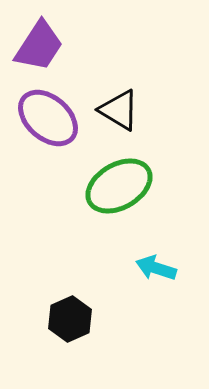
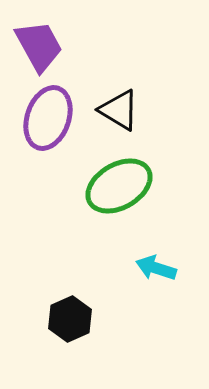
purple trapezoid: rotated 62 degrees counterclockwise
purple ellipse: rotated 68 degrees clockwise
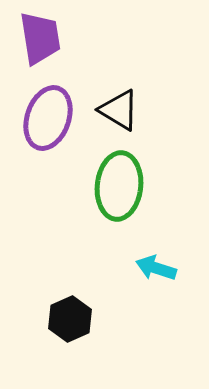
purple trapezoid: moved 1 px right, 8 px up; rotated 20 degrees clockwise
green ellipse: rotated 54 degrees counterclockwise
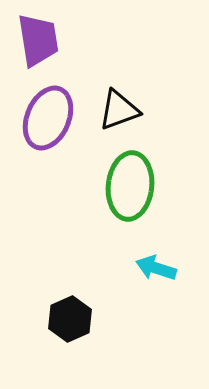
purple trapezoid: moved 2 px left, 2 px down
black triangle: rotated 51 degrees counterclockwise
purple ellipse: rotated 4 degrees clockwise
green ellipse: moved 11 px right
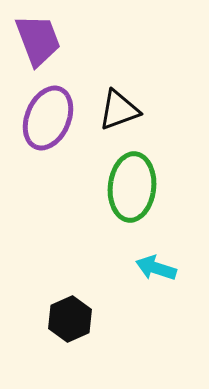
purple trapezoid: rotated 12 degrees counterclockwise
green ellipse: moved 2 px right, 1 px down
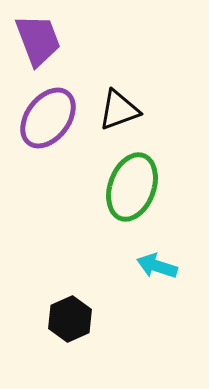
purple ellipse: rotated 14 degrees clockwise
green ellipse: rotated 14 degrees clockwise
cyan arrow: moved 1 px right, 2 px up
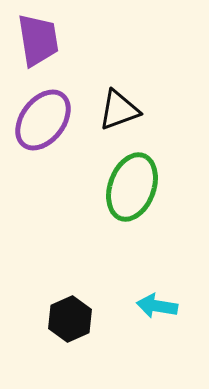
purple trapezoid: rotated 12 degrees clockwise
purple ellipse: moved 5 px left, 2 px down
cyan arrow: moved 40 px down; rotated 9 degrees counterclockwise
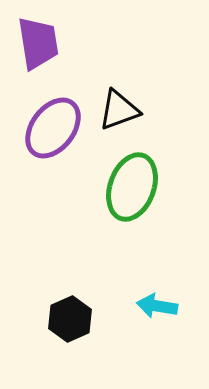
purple trapezoid: moved 3 px down
purple ellipse: moved 10 px right, 8 px down
